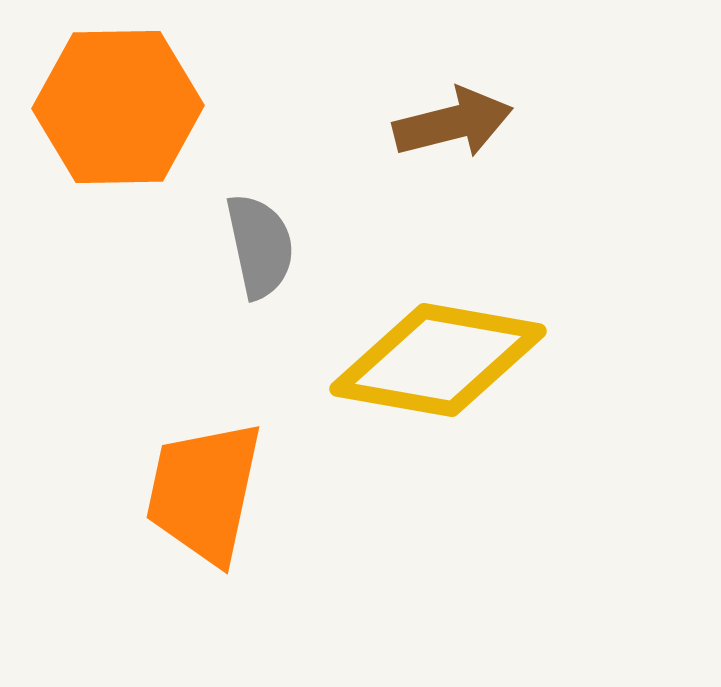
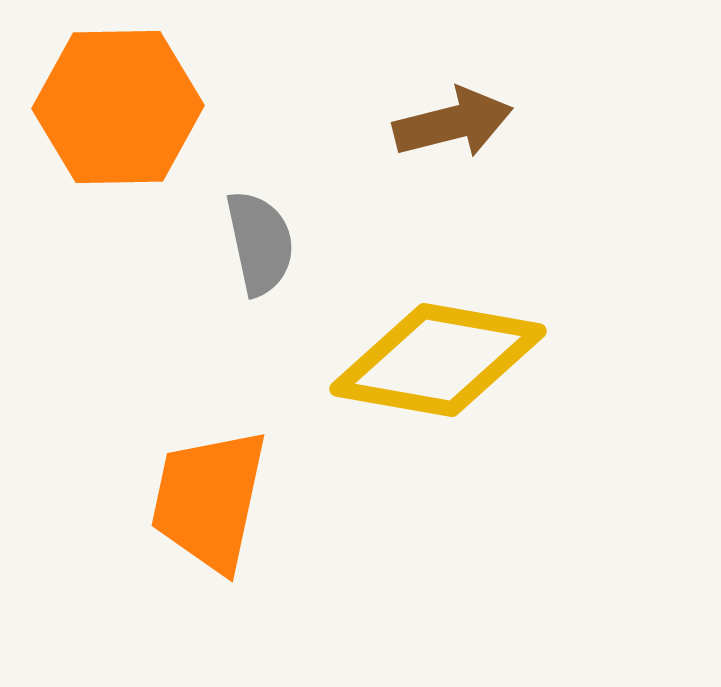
gray semicircle: moved 3 px up
orange trapezoid: moved 5 px right, 8 px down
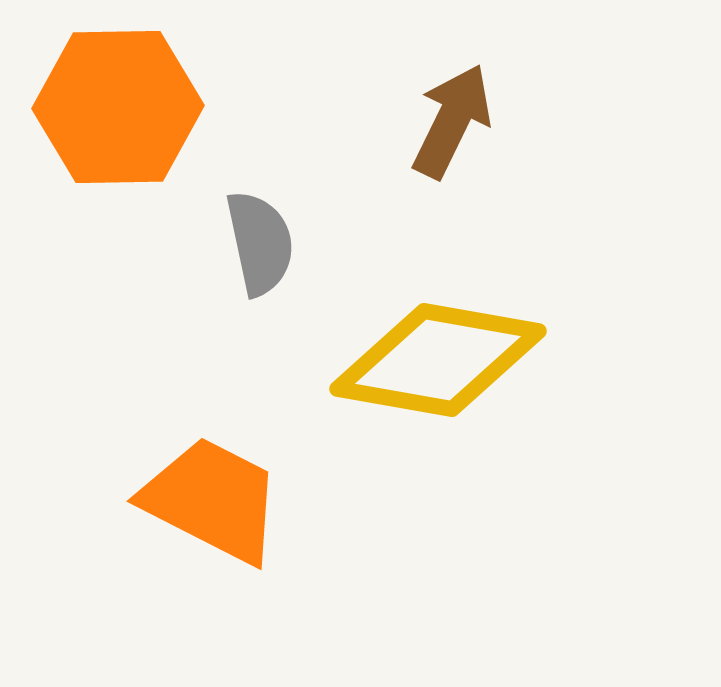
brown arrow: moved 1 px left, 2 px up; rotated 50 degrees counterclockwise
orange trapezoid: moved 3 px right; rotated 105 degrees clockwise
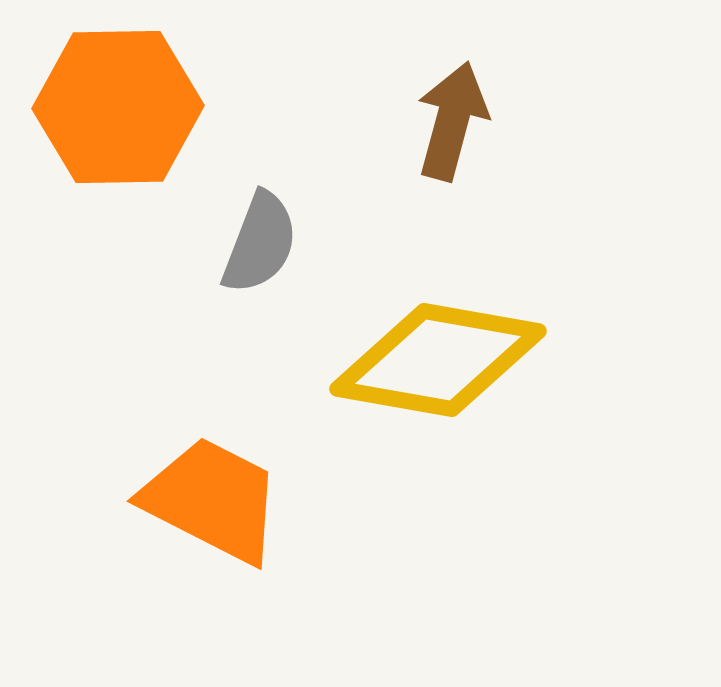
brown arrow: rotated 11 degrees counterclockwise
gray semicircle: rotated 33 degrees clockwise
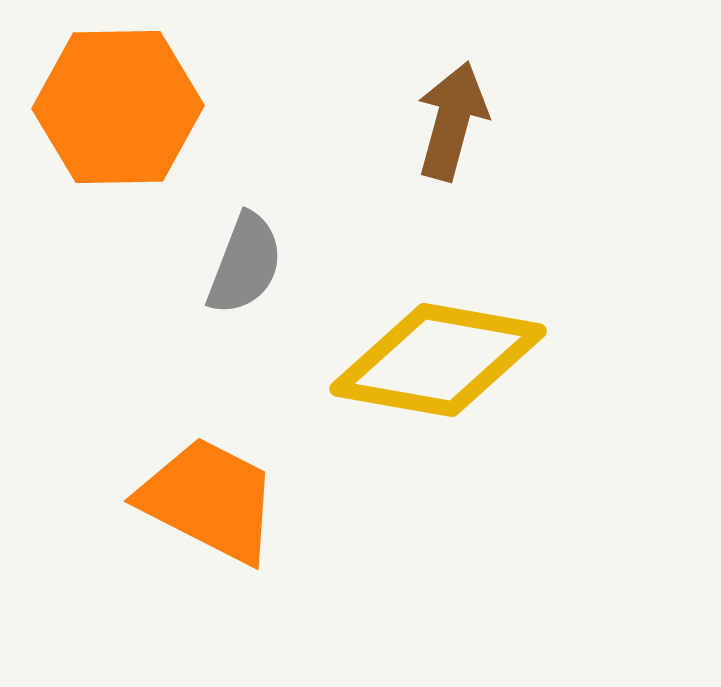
gray semicircle: moved 15 px left, 21 px down
orange trapezoid: moved 3 px left
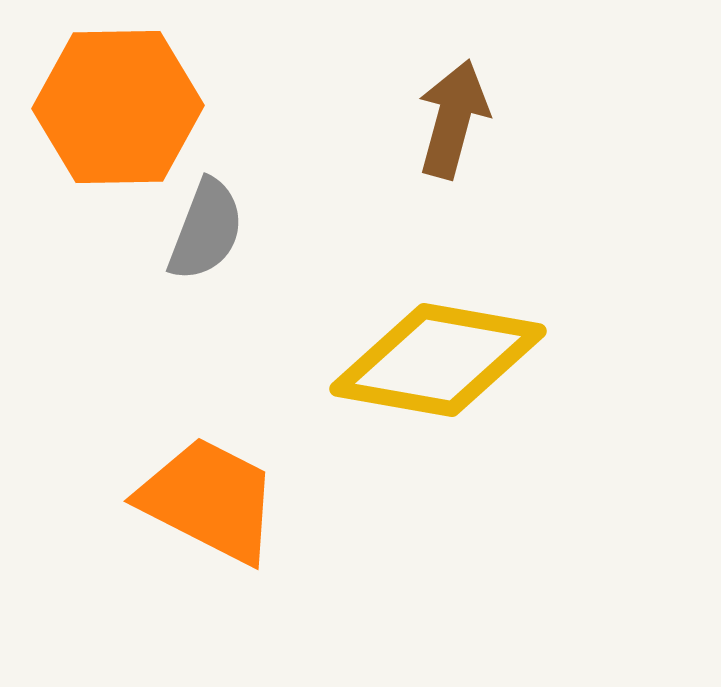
brown arrow: moved 1 px right, 2 px up
gray semicircle: moved 39 px left, 34 px up
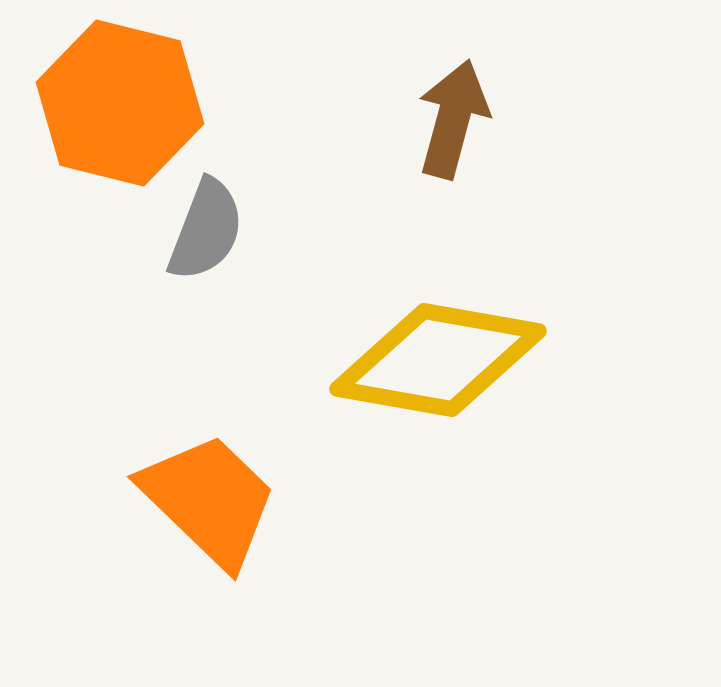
orange hexagon: moved 2 px right, 4 px up; rotated 15 degrees clockwise
orange trapezoid: rotated 17 degrees clockwise
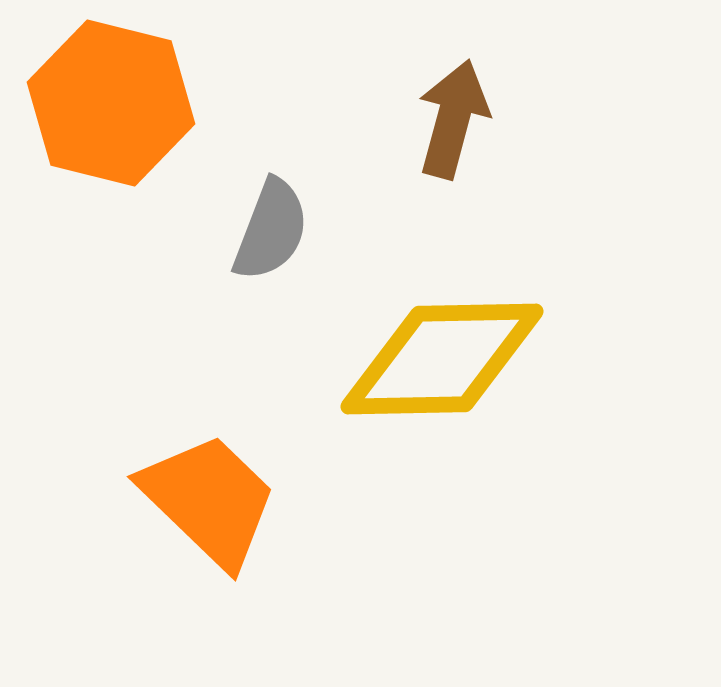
orange hexagon: moved 9 px left
gray semicircle: moved 65 px right
yellow diamond: moved 4 px right, 1 px up; rotated 11 degrees counterclockwise
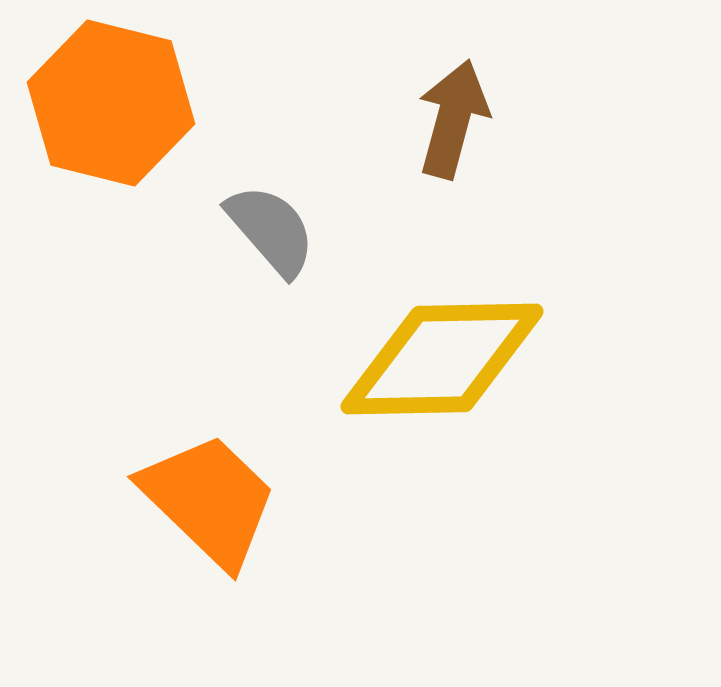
gray semicircle: rotated 62 degrees counterclockwise
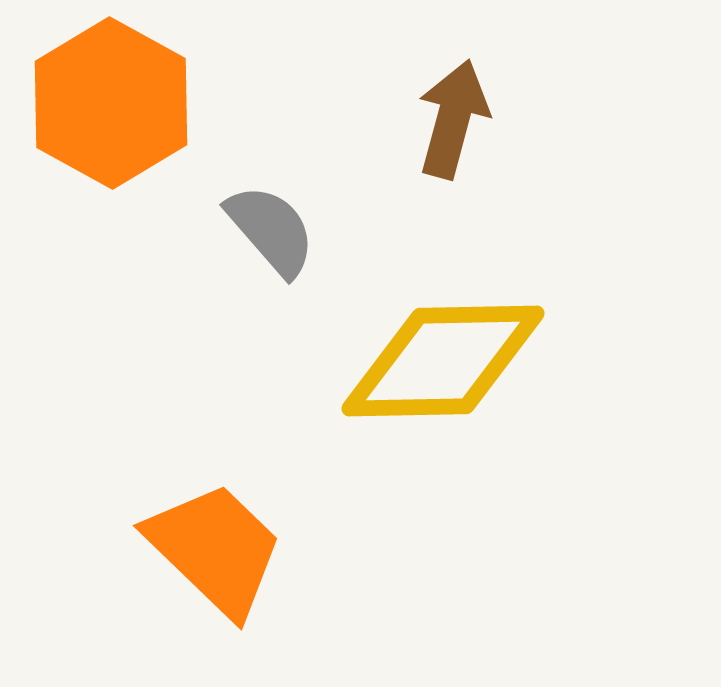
orange hexagon: rotated 15 degrees clockwise
yellow diamond: moved 1 px right, 2 px down
orange trapezoid: moved 6 px right, 49 px down
